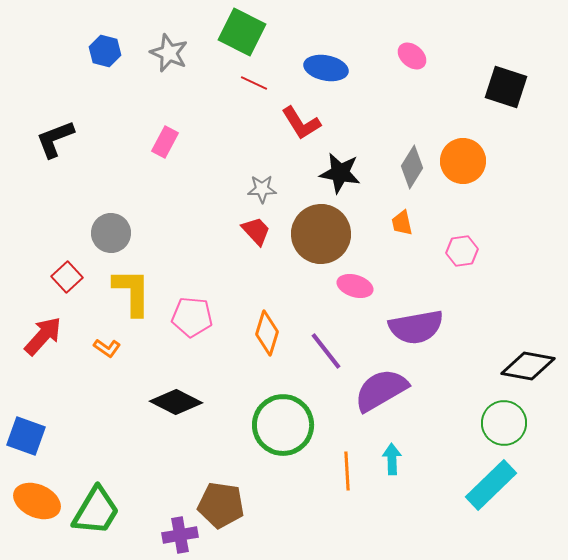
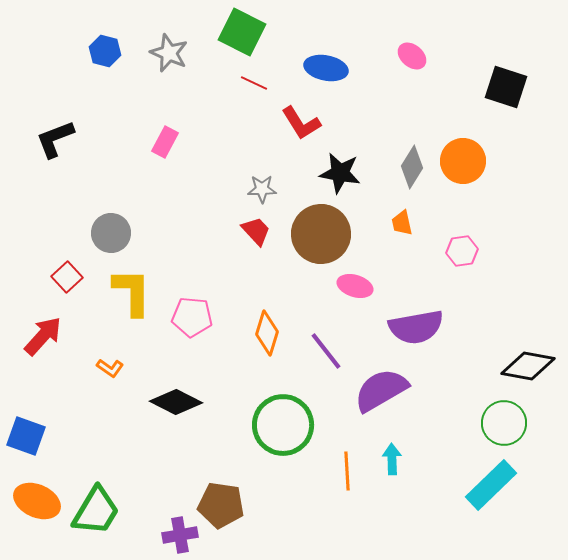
orange L-shape at (107, 348): moved 3 px right, 20 px down
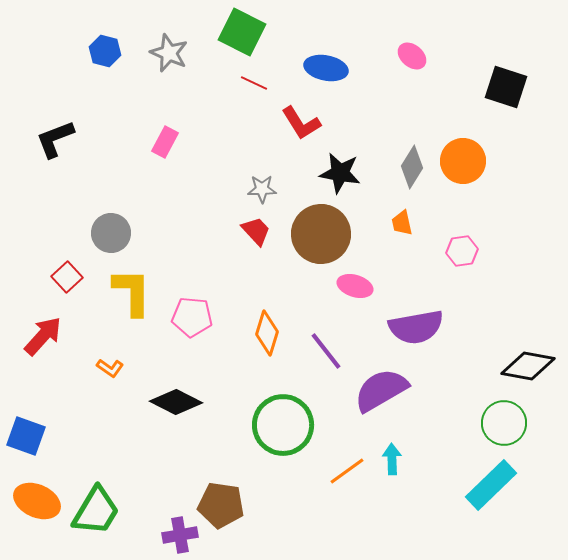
orange line at (347, 471): rotated 57 degrees clockwise
